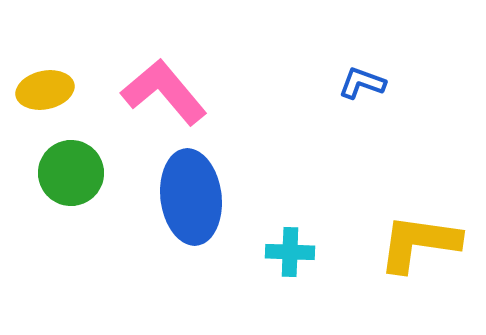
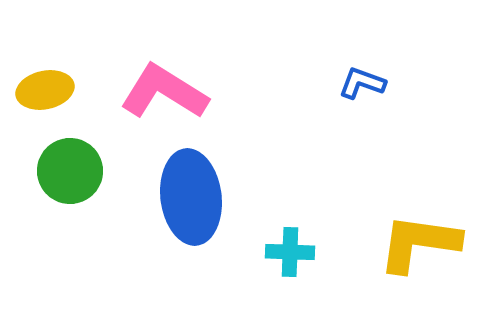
pink L-shape: rotated 18 degrees counterclockwise
green circle: moved 1 px left, 2 px up
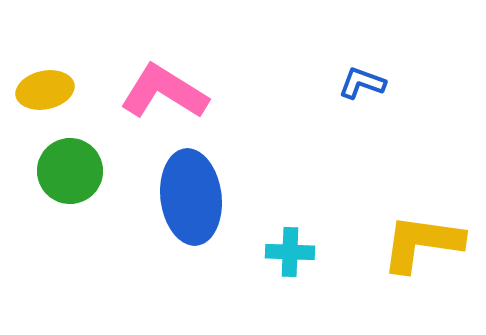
yellow L-shape: moved 3 px right
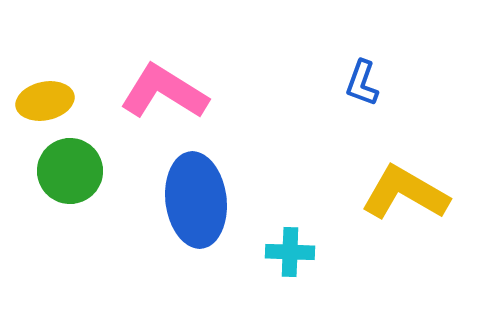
blue L-shape: rotated 90 degrees counterclockwise
yellow ellipse: moved 11 px down
blue ellipse: moved 5 px right, 3 px down
yellow L-shape: moved 17 px left, 50 px up; rotated 22 degrees clockwise
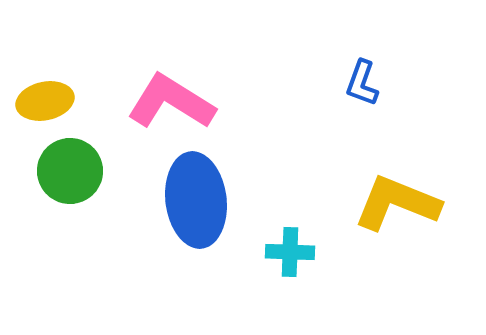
pink L-shape: moved 7 px right, 10 px down
yellow L-shape: moved 8 px left, 10 px down; rotated 8 degrees counterclockwise
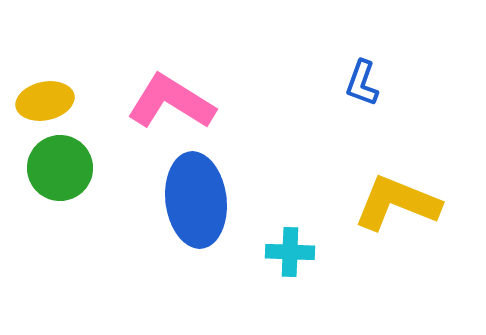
green circle: moved 10 px left, 3 px up
